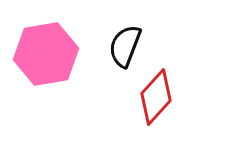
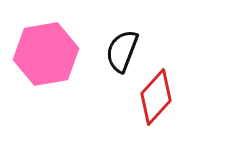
black semicircle: moved 3 px left, 5 px down
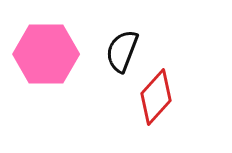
pink hexagon: rotated 10 degrees clockwise
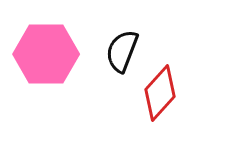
red diamond: moved 4 px right, 4 px up
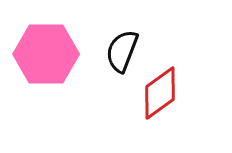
red diamond: rotated 12 degrees clockwise
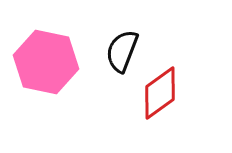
pink hexagon: moved 8 px down; rotated 12 degrees clockwise
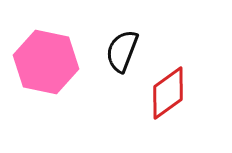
red diamond: moved 8 px right
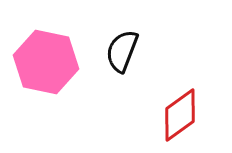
red diamond: moved 12 px right, 22 px down
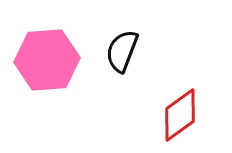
pink hexagon: moved 1 px right, 2 px up; rotated 16 degrees counterclockwise
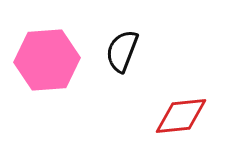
red diamond: moved 1 px right, 1 px down; rotated 30 degrees clockwise
